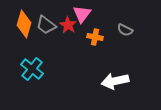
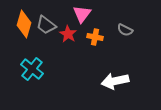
red star: moved 9 px down
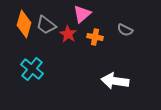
pink triangle: rotated 12 degrees clockwise
white arrow: rotated 20 degrees clockwise
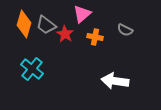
red star: moved 3 px left
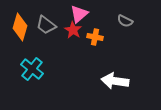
pink triangle: moved 3 px left
orange diamond: moved 4 px left, 3 px down
gray semicircle: moved 9 px up
red star: moved 8 px right, 4 px up
